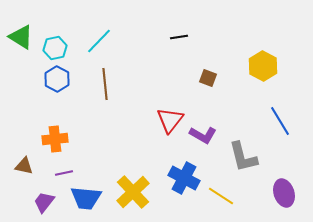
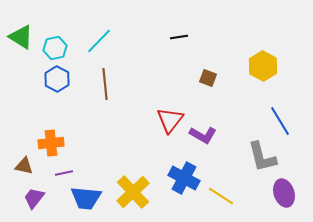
orange cross: moved 4 px left, 4 px down
gray L-shape: moved 19 px right
purple trapezoid: moved 10 px left, 4 px up
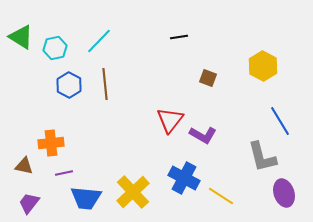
blue hexagon: moved 12 px right, 6 px down
purple trapezoid: moved 5 px left, 5 px down
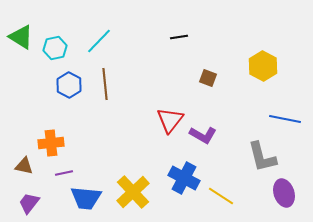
blue line: moved 5 px right, 2 px up; rotated 48 degrees counterclockwise
